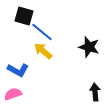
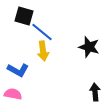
yellow arrow: rotated 138 degrees counterclockwise
pink semicircle: rotated 30 degrees clockwise
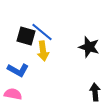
black square: moved 2 px right, 20 px down
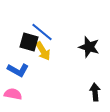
black square: moved 3 px right, 6 px down
yellow arrow: rotated 24 degrees counterclockwise
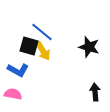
black square: moved 4 px down
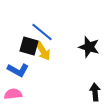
pink semicircle: rotated 18 degrees counterclockwise
